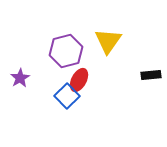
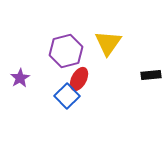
yellow triangle: moved 2 px down
red ellipse: moved 1 px up
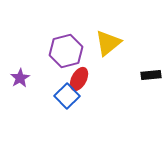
yellow triangle: rotated 16 degrees clockwise
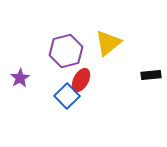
red ellipse: moved 2 px right, 1 px down
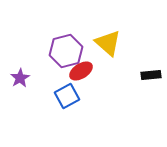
yellow triangle: rotated 40 degrees counterclockwise
red ellipse: moved 9 px up; rotated 30 degrees clockwise
blue square: rotated 15 degrees clockwise
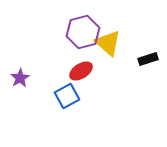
purple hexagon: moved 17 px right, 19 px up
black rectangle: moved 3 px left, 16 px up; rotated 12 degrees counterclockwise
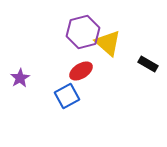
black rectangle: moved 5 px down; rotated 48 degrees clockwise
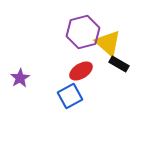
black rectangle: moved 29 px left
blue square: moved 3 px right
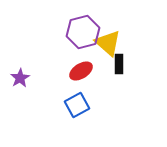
black rectangle: rotated 60 degrees clockwise
blue square: moved 7 px right, 9 px down
